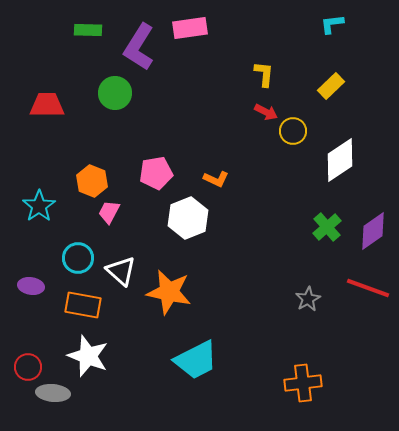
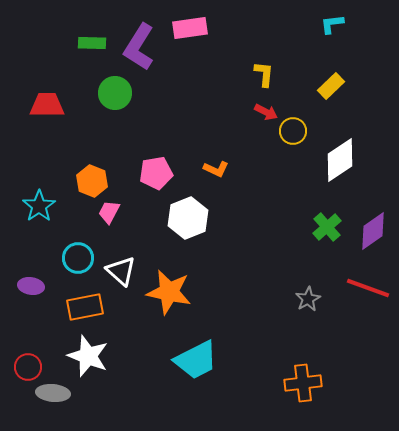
green rectangle: moved 4 px right, 13 px down
orange L-shape: moved 10 px up
orange rectangle: moved 2 px right, 2 px down; rotated 21 degrees counterclockwise
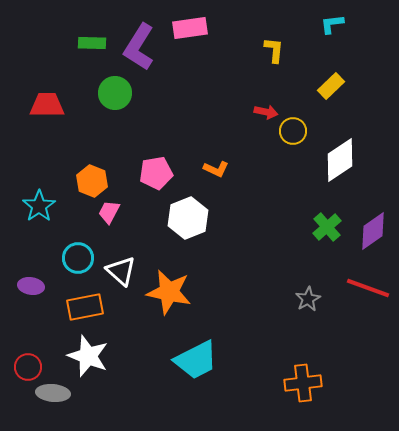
yellow L-shape: moved 10 px right, 24 px up
red arrow: rotated 15 degrees counterclockwise
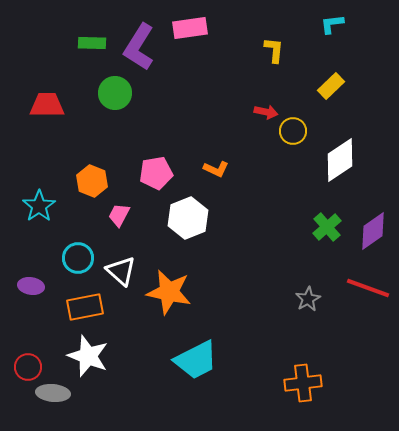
pink trapezoid: moved 10 px right, 3 px down
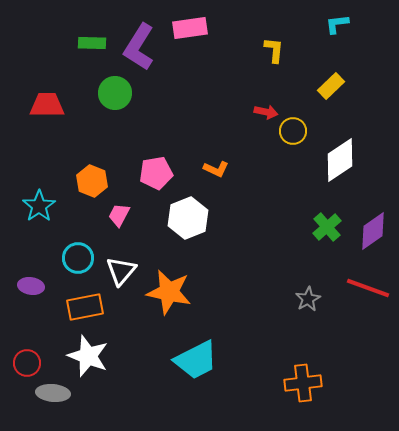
cyan L-shape: moved 5 px right
white triangle: rotated 28 degrees clockwise
red circle: moved 1 px left, 4 px up
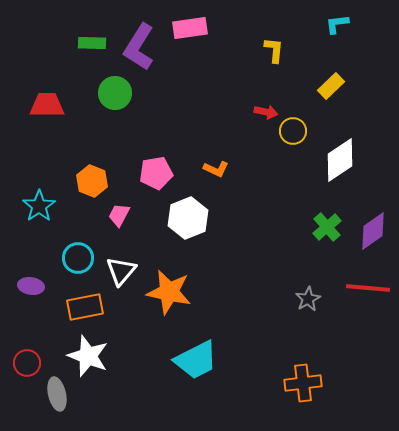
red line: rotated 15 degrees counterclockwise
gray ellipse: moved 4 px right, 1 px down; rotated 72 degrees clockwise
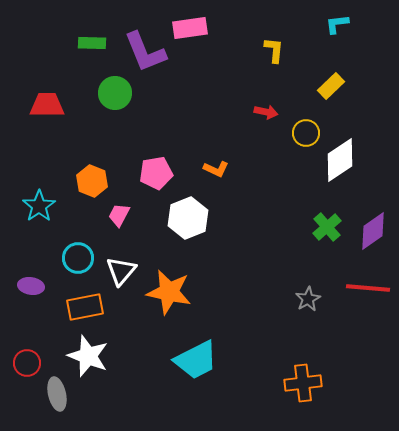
purple L-shape: moved 6 px right, 5 px down; rotated 54 degrees counterclockwise
yellow circle: moved 13 px right, 2 px down
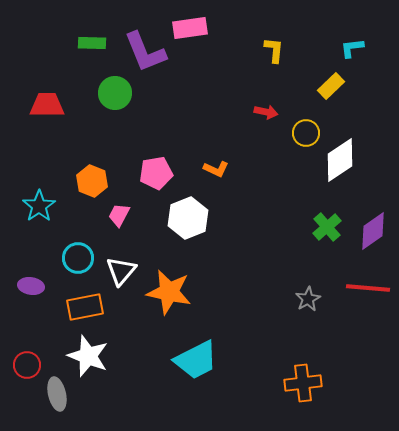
cyan L-shape: moved 15 px right, 24 px down
red circle: moved 2 px down
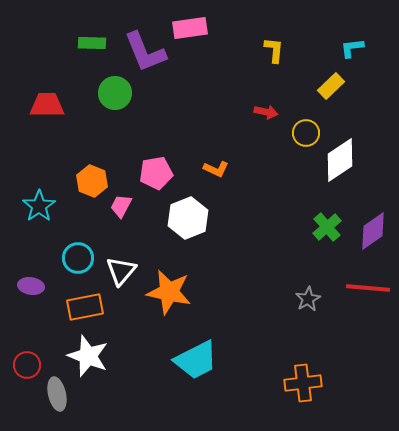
pink trapezoid: moved 2 px right, 9 px up
